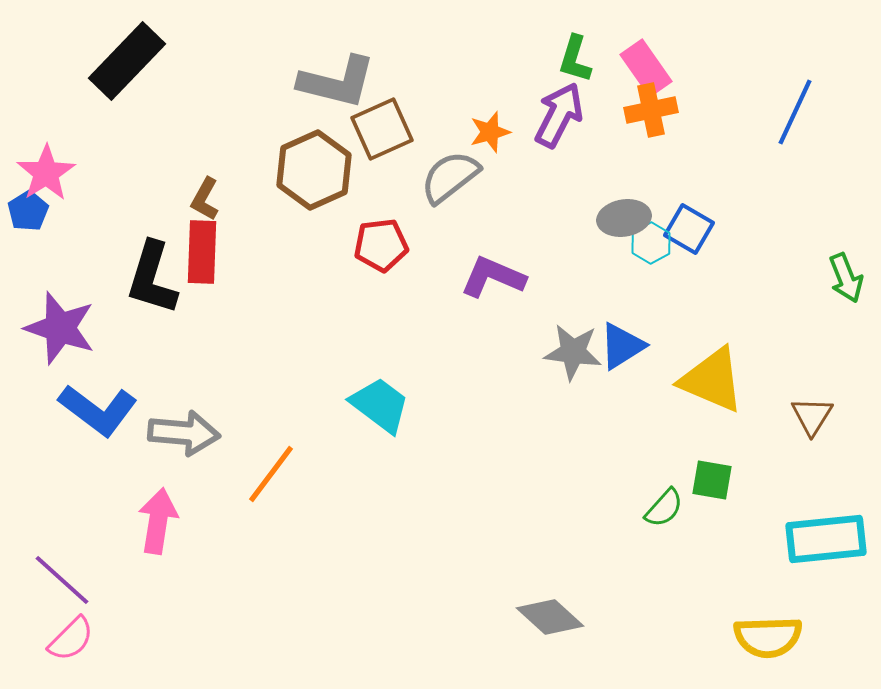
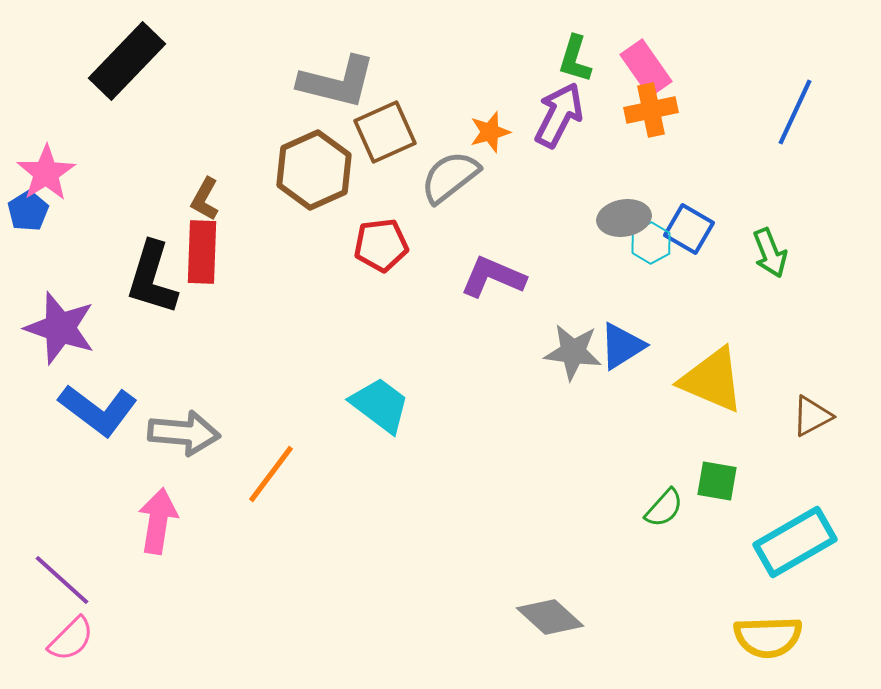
brown square: moved 3 px right, 3 px down
green arrow: moved 76 px left, 25 px up
brown triangle: rotated 30 degrees clockwise
green square: moved 5 px right, 1 px down
cyan rectangle: moved 31 px left, 3 px down; rotated 24 degrees counterclockwise
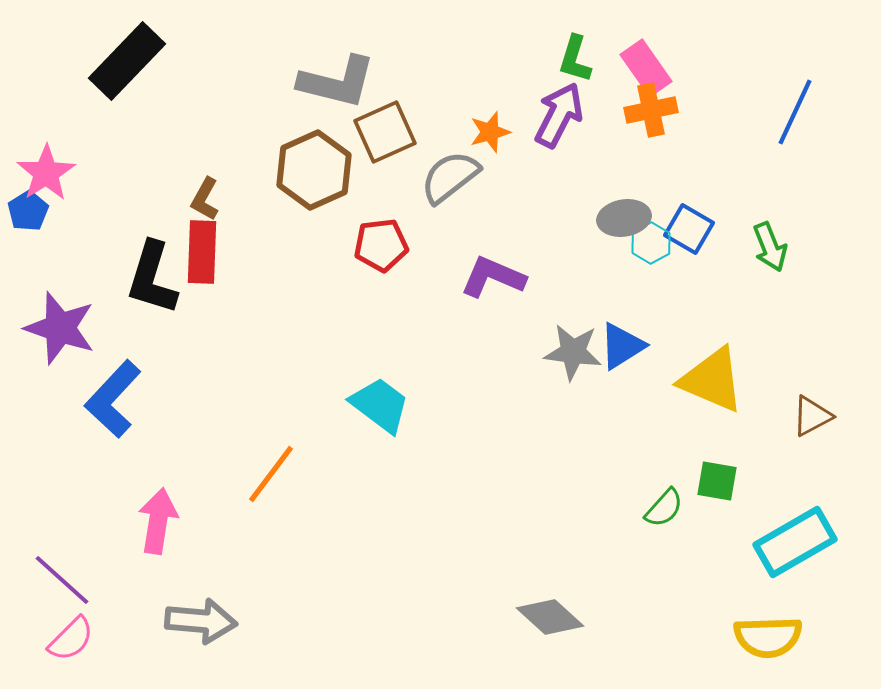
green arrow: moved 6 px up
blue L-shape: moved 15 px right, 11 px up; rotated 96 degrees clockwise
gray arrow: moved 17 px right, 188 px down
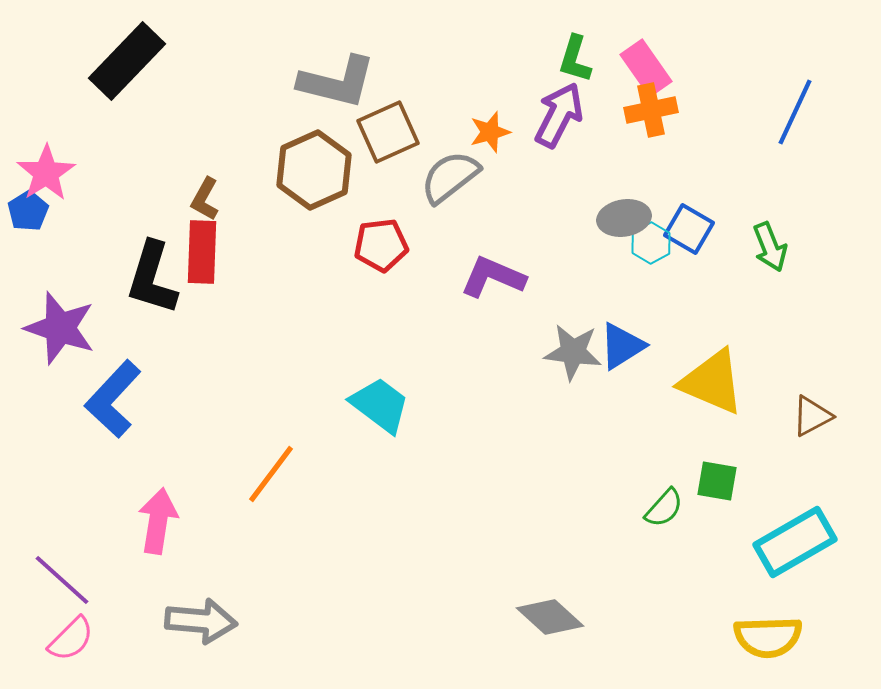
brown square: moved 3 px right
yellow triangle: moved 2 px down
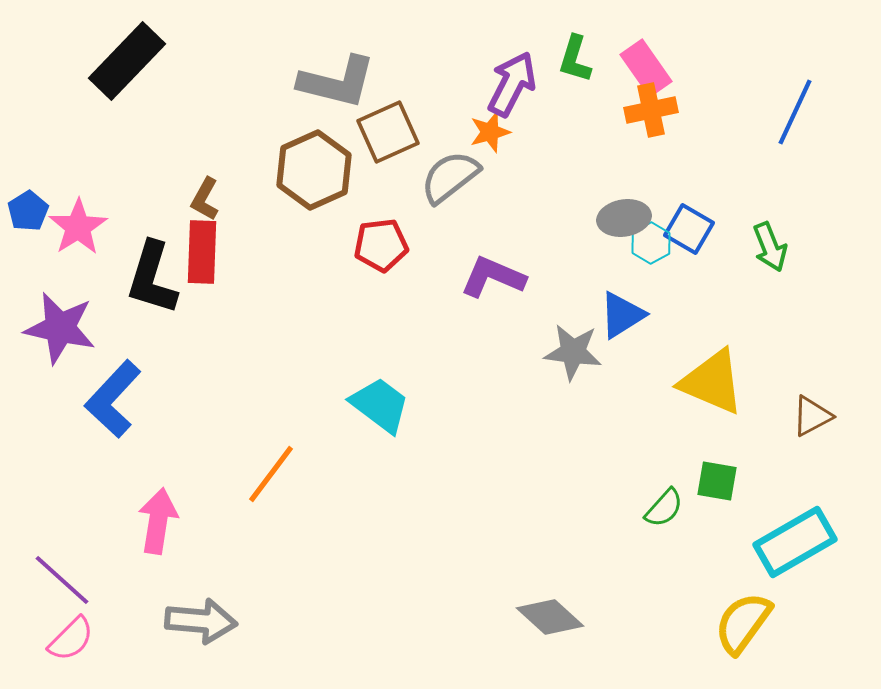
purple arrow: moved 47 px left, 31 px up
pink star: moved 32 px right, 54 px down
purple star: rotated 6 degrees counterclockwise
blue triangle: moved 31 px up
yellow semicircle: moved 25 px left, 14 px up; rotated 128 degrees clockwise
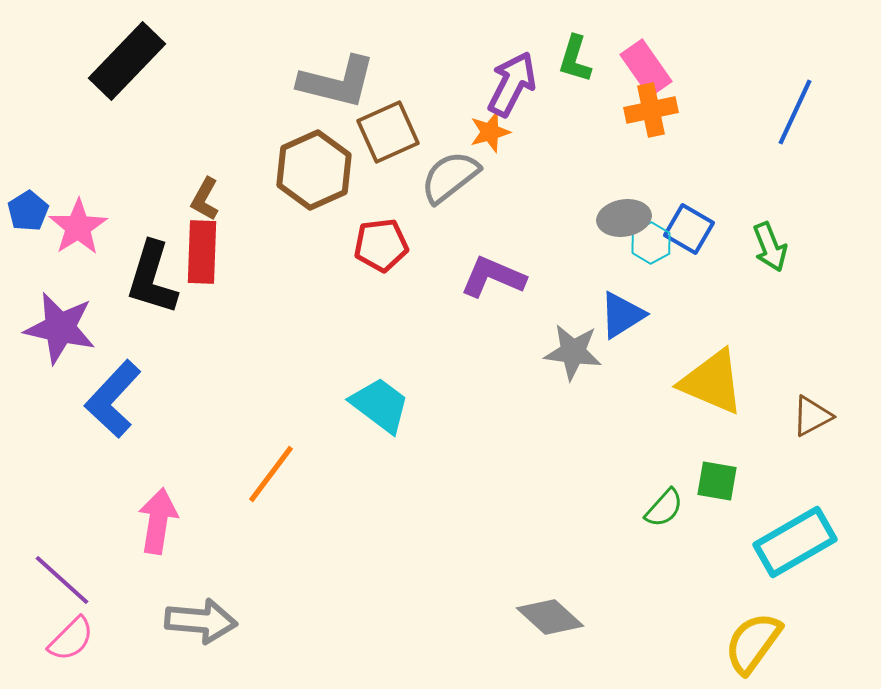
yellow semicircle: moved 10 px right, 20 px down
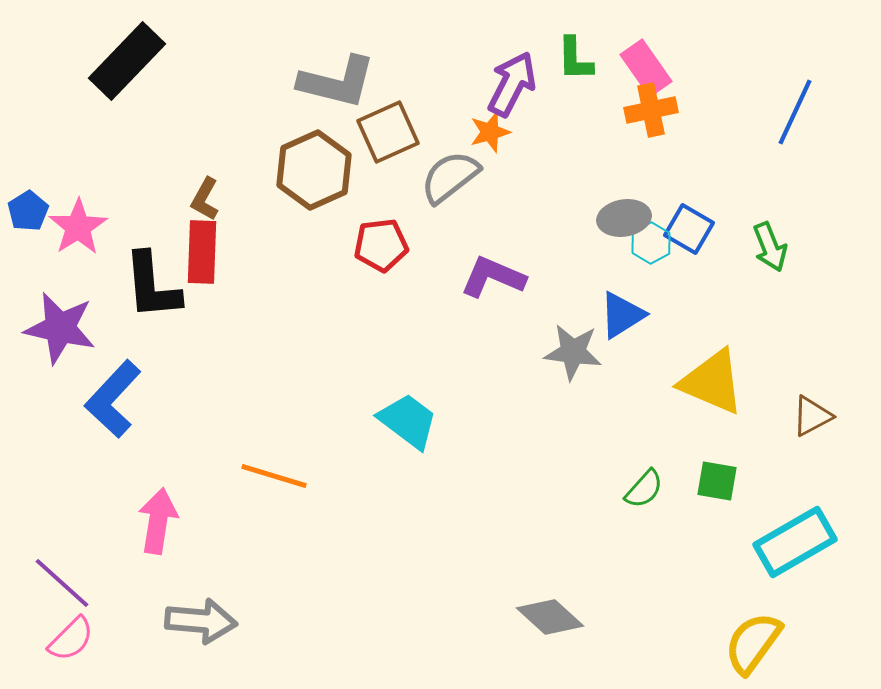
green L-shape: rotated 18 degrees counterclockwise
black L-shape: moved 8 px down; rotated 22 degrees counterclockwise
cyan trapezoid: moved 28 px right, 16 px down
orange line: moved 3 px right, 2 px down; rotated 70 degrees clockwise
green semicircle: moved 20 px left, 19 px up
purple line: moved 3 px down
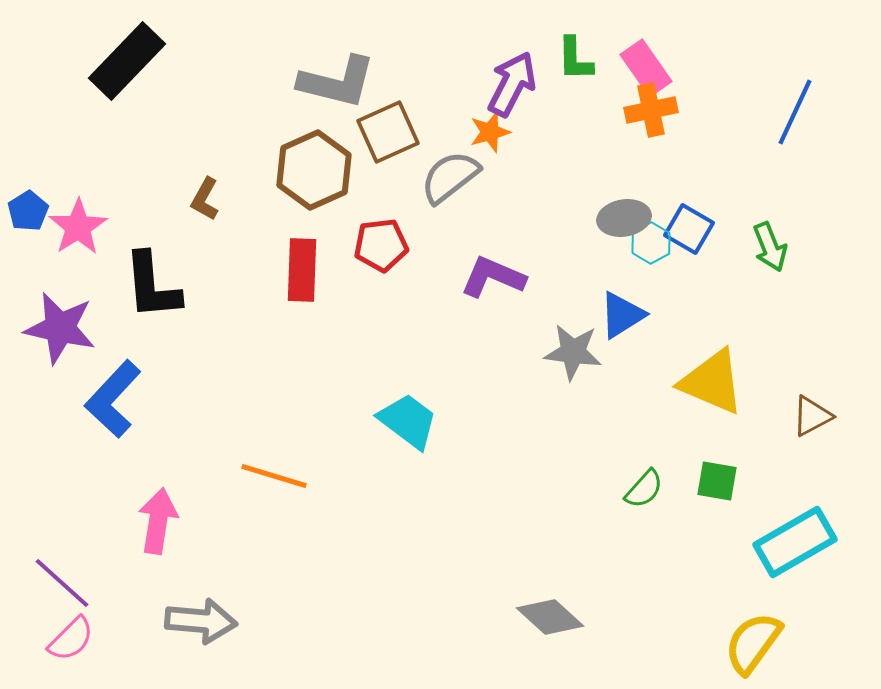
red rectangle: moved 100 px right, 18 px down
